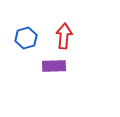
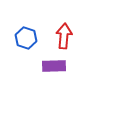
blue hexagon: rotated 25 degrees counterclockwise
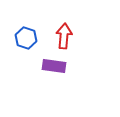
purple rectangle: rotated 10 degrees clockwise
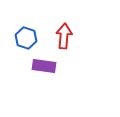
purple rectangle: moved 10 px left
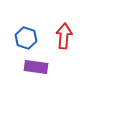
purple rectangle: moved 8 px left, 1 px down
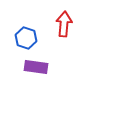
red arrow: moved 12 px up
